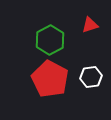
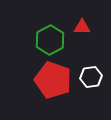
red triangle: moved 8 px left, 2 px down; rotated 18 degrees clockwise
red pentagon: moved 3 px right, 1 px down; rotated 9 degrees counterclockwise
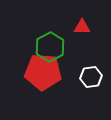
green hexagon: moved 7 px down
red pentagon: moved 10 px left, 8 px up; rotated 15 degrees counterclockwise
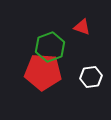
red triangle: rotated 18 degrees clockwise
green hexagon: rotated 8 degrees clockwise
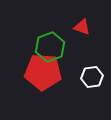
white hexagon: moved 1 px right
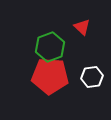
red triangle: rotated 24 degrees clockwise
red pentagon: moved 7 px right, 4 px down
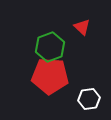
white hexagon: moved 3 px left, 22 px down
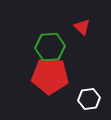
green hexagon: rotated 16 degrees clockwise
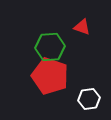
red triangle: rotated 24 degrees counterclockwise
red pentagon: rotated 15 degrees clockwise
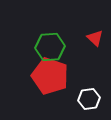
red triangle: moved 13 px right, 11 px down; rotated 24 degrees clockwise
